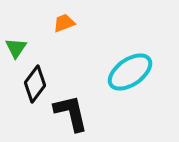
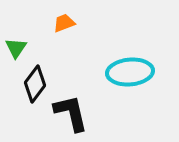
cyan ellipse: rotated 30 degrees clockwise
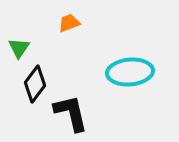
orange trapezoid: moved 5 px right
green triangle: moved 3 px right
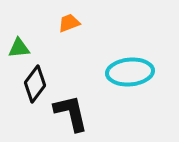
green triangle: rotated 50 degrees clockwise
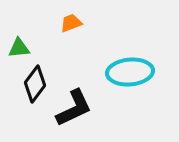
orange trapezoid: moved 2 px right
black L-shape: moved 3 px right, 5 px up; rotated 78 degrees clockwise
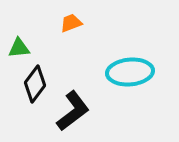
black L-shape: moved 1 px left, 3 px down; rotated 12 degrees counterclockwise
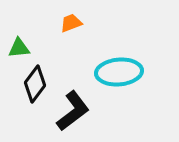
cyan ellipse: moved 11 px left
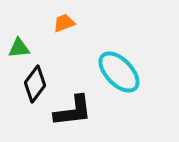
orange trapezoid: moved 7 px left
cyan ellipse: rotated 51 degrees clockwise
black L-shape: rotated 30 degrees clockwise
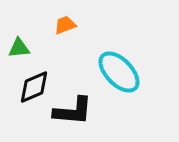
orange trapezoid: moved 1 px right, 2 px down
black diamond: moved 1 px left, 3 px down; rotated 30 degrees clockwise
black L-shape: rotated 12 degrees clockwise
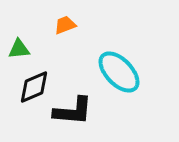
green triangle: moved 1 px down
